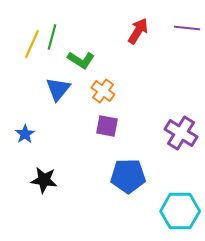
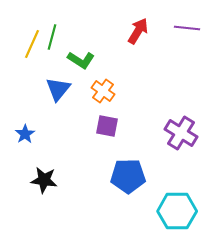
cyan hexagon: moved 3 px left
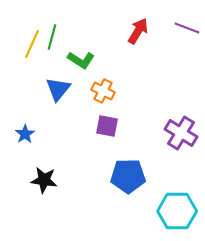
purple line: rotated 15 degrees clockwise
orange cross: rotated 10 degrees counterclockwise
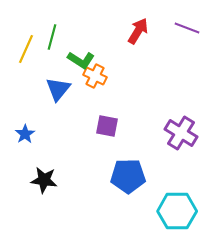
yellow line: moved 6 px left, 5 px down
orange cross: moved 8 px left, 15 px up
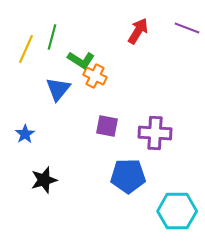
purple cross: moved 26 px left; rotated 28 degrees counterclockwise
black star: rotated 24 degrees counterclockwise
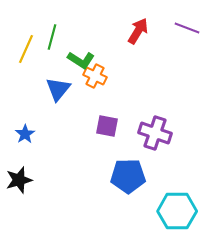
purple cross: rotated 16 degrees clockwise
black star: moved 25 px left
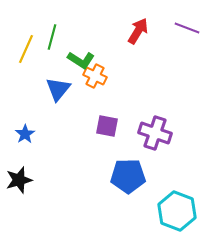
cyan hexagon: rotated 21 degrees clockwise
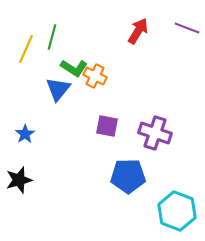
green L-shape: moved 7 px left, 8 px down
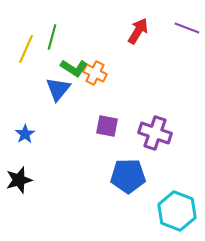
orange cross: moved 3 px up
